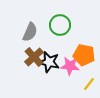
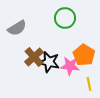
green circle: moved 5 px right, 7 px up
gray semicircle: moved 13 px left, 4 px up; rotated 36 degrees clockwise
orange pentagon: rotated 20 degrees clockwise
yellow line: rotated 48 degrees counterclockwise
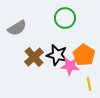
black star: moved 8 px right, 7 px up
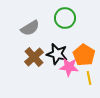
gray semicircle: moved 13 px right
black star: moved 1 px up
pink star: moved 1 px left, 1 px down
yellow line: moved 6 px up
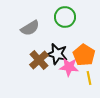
green circle: moved 1 px up
brown cross: moved 5 px right, 3 px down
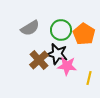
green circle: moved 4 px left, 13 px down
orange pentagon: moved 21 px up
pink star: moved 2 px left, 1 px up
yellow line: rotated 24 degrees clockwise
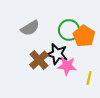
green circle: moved 8 px right
orange pentagon: moved 2 px down
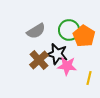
gray semicircle: moved 6 px right, 3 px down
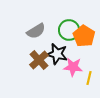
pink star: moved 6 px right, 1 px down
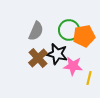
gray semicircle: rotated 36 degrees counterclockwise
orange pentagon: rotated 30 degrees clockwise
brown cross: moved 1 px left, 2 px up
pink star: moved 1 px up
